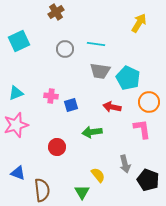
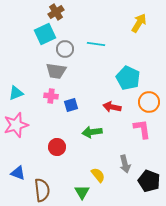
cyan square: moved 26 px right, 7 px up
gray trapezoid: moved 44 px left
black pentagon: moved 1 px right, 1 px down
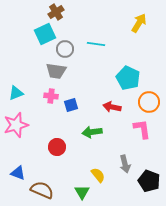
brown semicircle: rotated 60 degrees counterclockwise
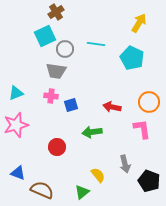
cyan square: moved 2 px down
cyan pentagon: moved 4 px right, 20 px up
green triangle: rotated 21 degrees clockwise
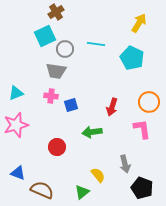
red arrow: rotated 84 degrees counterclockwise
black pentagon: moved 7 px left, 7 px down
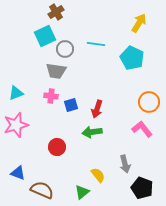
red arrow: moved 15 px left, 2 px down
pink L-shape: rotated 30 degrees counterclockwise
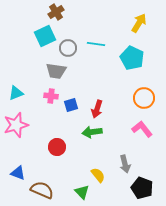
gray circle: moved 3 px right, 1 px up
orange circle: moved 5 px left, 4 px up
green triangle: rotated 35 degrees counterclockwise
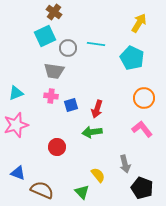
brown cross: moved 2 px left; rotated 21 degrees counterclockwise
gray trapezoid: moved 2 px left
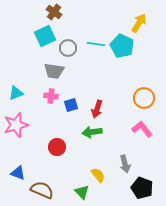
cyan pentagon: moved 10 px left, 12 px up
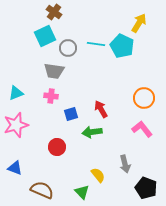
blue square: moved 9 px down
red arrow: moved 4 px right; rotated 132 degrees clockwise
blue triangle: moved 3 px left, 5 px up
black pentagon: moved 4 px right
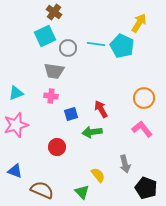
blue triangle: moved 3 px down
